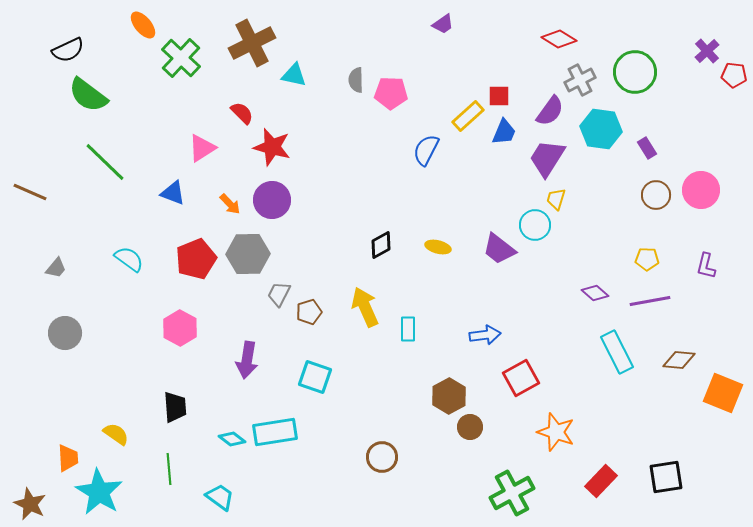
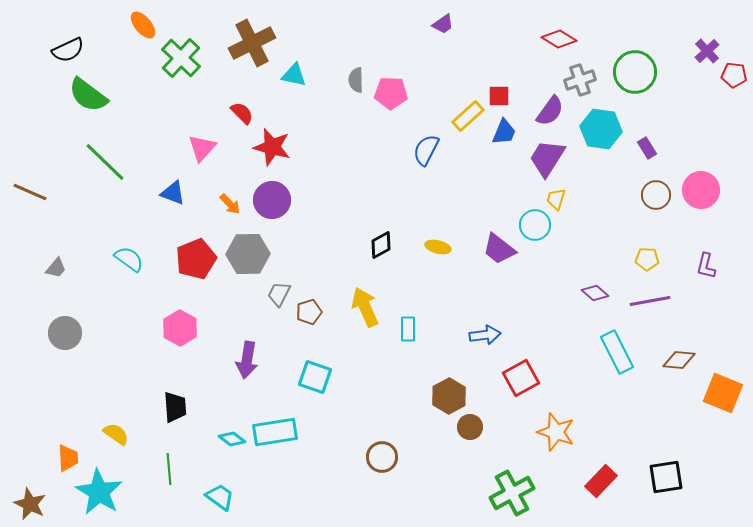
gray cross at (580, 80): rotated 8 degrees clockwise
pink triangle at (202, 148): rotated 16 degrees counterclockwise
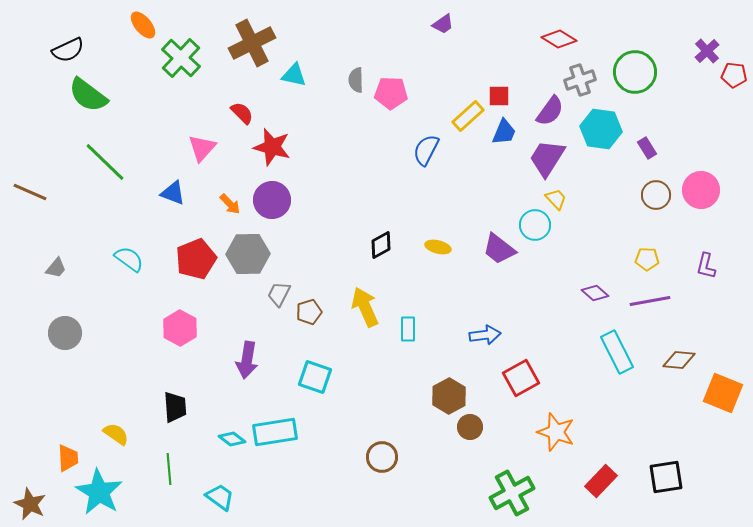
yellow trapezoid at (556, 199): rotated 120 degrees clockwise
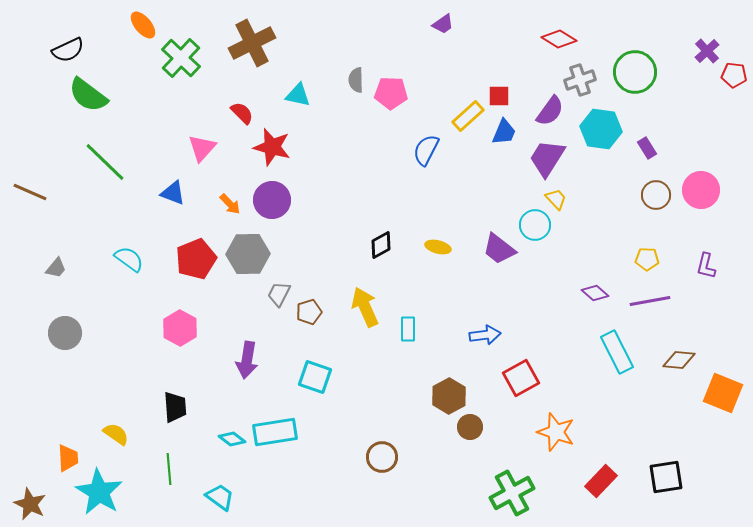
cyan triangle at (294, 75): moved 4 px right, 20 px down
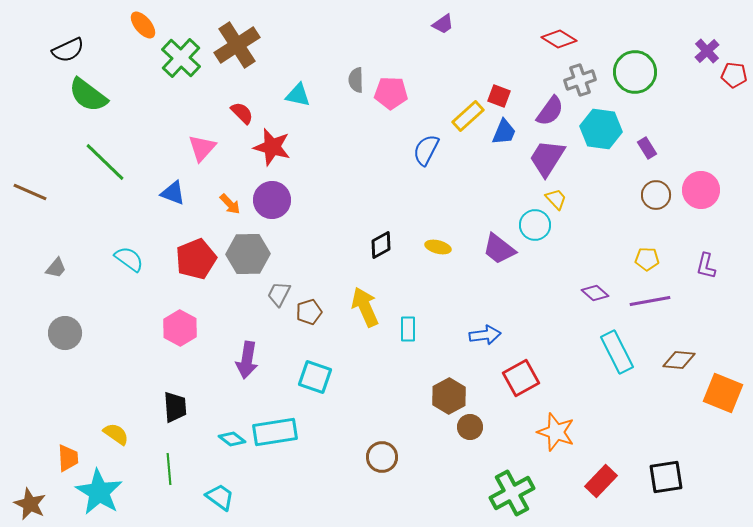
brown cross at (252, 43): moved 15 px left, 2 px down; rotated 6 degrees counterclockwise
red square at (499, 96): rotated 20 degrees clockwise
